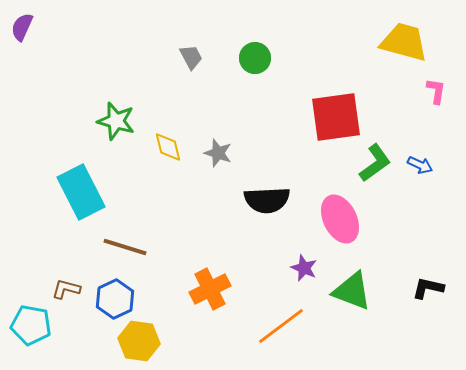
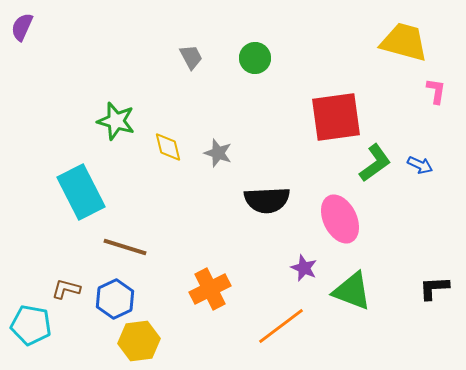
black L-shape: moved 6 px right; rotated 16 degrees counterclockwise
yellow hexagon: rotated 15 degrees counterclockwise
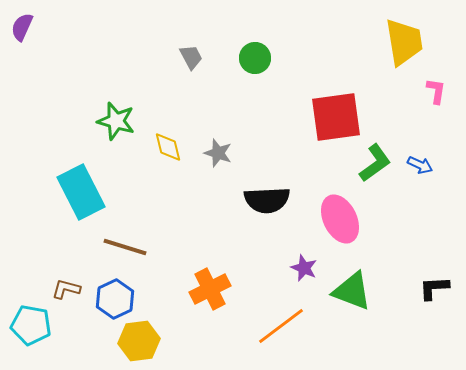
yellow trapezoid: rotated 66 degrees clockwise
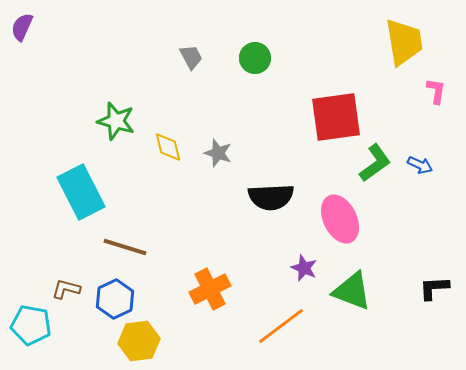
black semicircle: moved 4 px right, 3 px up
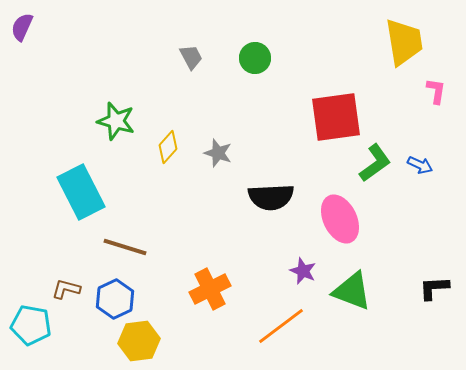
yellow diamond: rotated 56 degrees clockwise
purple star: moved 1 px left, 3 px down
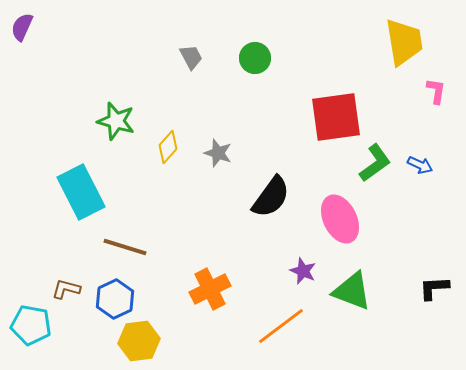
black semicircle: rotated 51 degrees counterclockwise
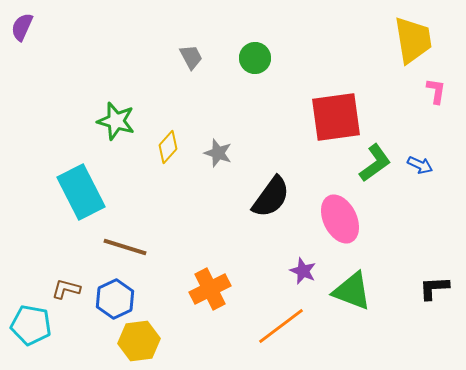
yellow trapezoid: moved 9 px right, 2 px up
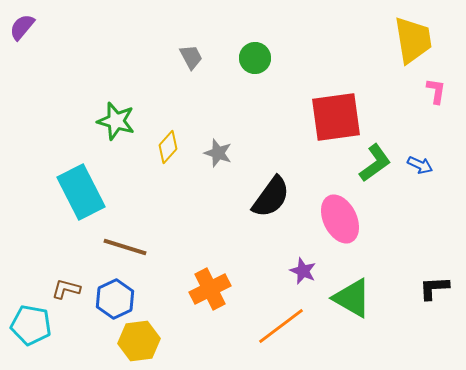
purple semicircle: rotated 16 degrees clockwise
green triangle: moved 7 px down; rotated 9 degrees clockwise
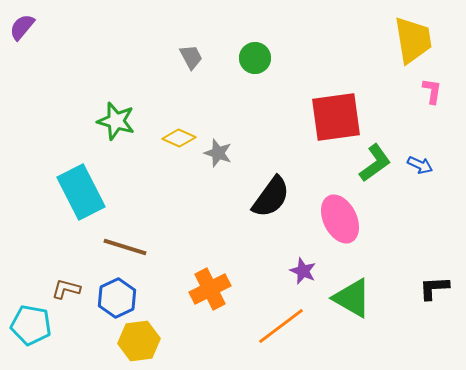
pink L-shape: moved 4 px left
yellow diamond: moved 11 px right, 9 px up; rotated 72 degrees clockwise
blue hexagon: moved 2 px right, 1 px up
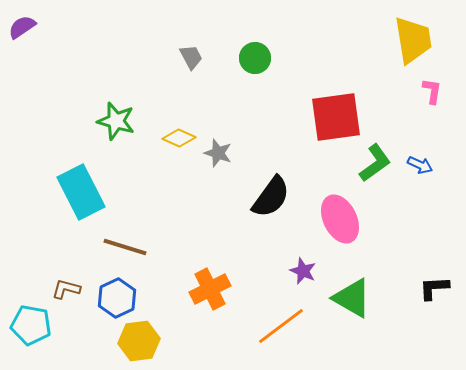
purple semicircle: rotated 16 degrees clockwise
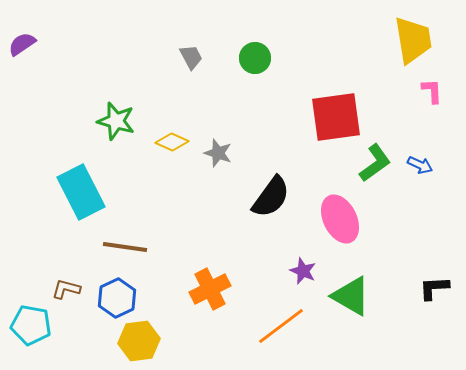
purple semicircle: moved 17 px down
pink L-shape: rotated 12 degrees counterclockwise
yellow diamond: moved 7 px left, 4 px down
brown line: rotated 9 degrees counterclockwise
green triangle: moved 1 px left, 2 px up
